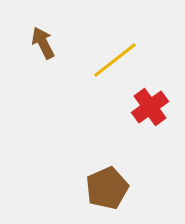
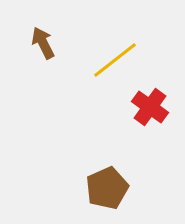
red cross: rotated 18 degrees counterclockwise
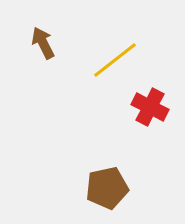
red cross: rotated 9 degrees counterclockwise
brown pentagon: rotated 12 degrees clockwise
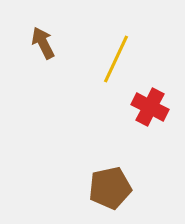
yellow line: moved 1 px right, 1 px up; rotated 27 degrees counterclockwise
brown pentagon: moved 3 px right
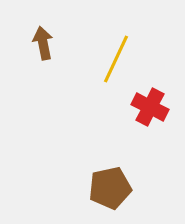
brown arrow: rotated 16 degrees clockwise
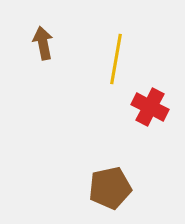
yellow line: rotated 15 degrees counterclockwise
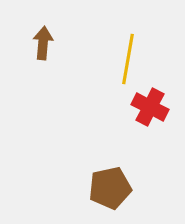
brown arrow: rotated 16 degrees clockwise
yellow line: moved 12 px right
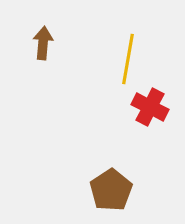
brown pentagon: moved 1 px right, 2 px down; rotated 21 degrees counterclockwise
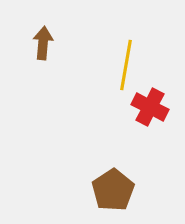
yellow line: moved 2 px left, 6 px down
brown pentagon: moved 2 px right
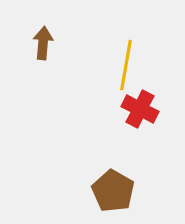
red cross: moved 10 px left, 2 px down
brown pentagon: moved 1 px down; rotated 9 degrees counterclockwise
